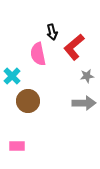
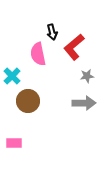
pink rectangle: moved 3 px left, 3 px up
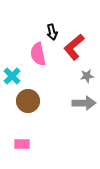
pink rectangle: moved 8 px right, 1 px down
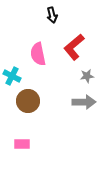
black arrow: moved 17 px up
cyan cross: rotated 18 degrees counterclockwise
gray arrow: moved 1 px up
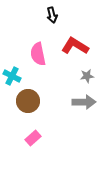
red L-shape: moved 1 px right, 1 px up; rotated 72 degrees clockwise
pink rectangle: moved 11 px right, 6 px up; rotated 42 degrees counterclockwise
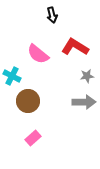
red L-shape: moved 1 px down
pink semicircle: rotated 40 degrees counterclockwise
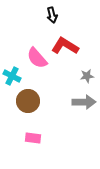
red L-shape: moved 10 px left, 1 px up
pink semicircle: moved 1 px left, 4 px down; rotated 10 degrees clockwise
pink rectangle: rotated 49 degrees clockwise
